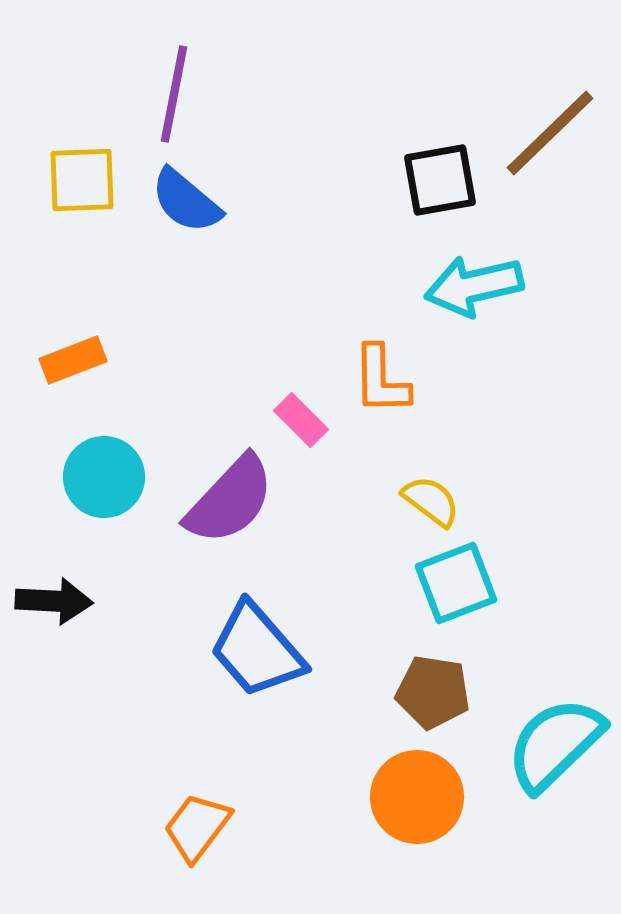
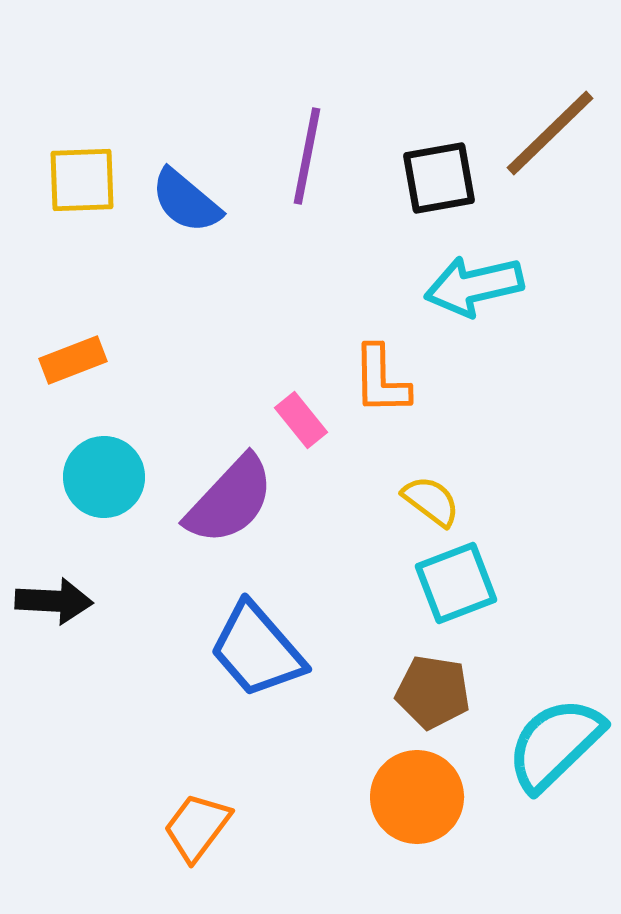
purple line: moved 133 px right, 62 px down
black square: moved 1 px left, 2 px up
pink rectangle: rotated 6 degrees clockwise
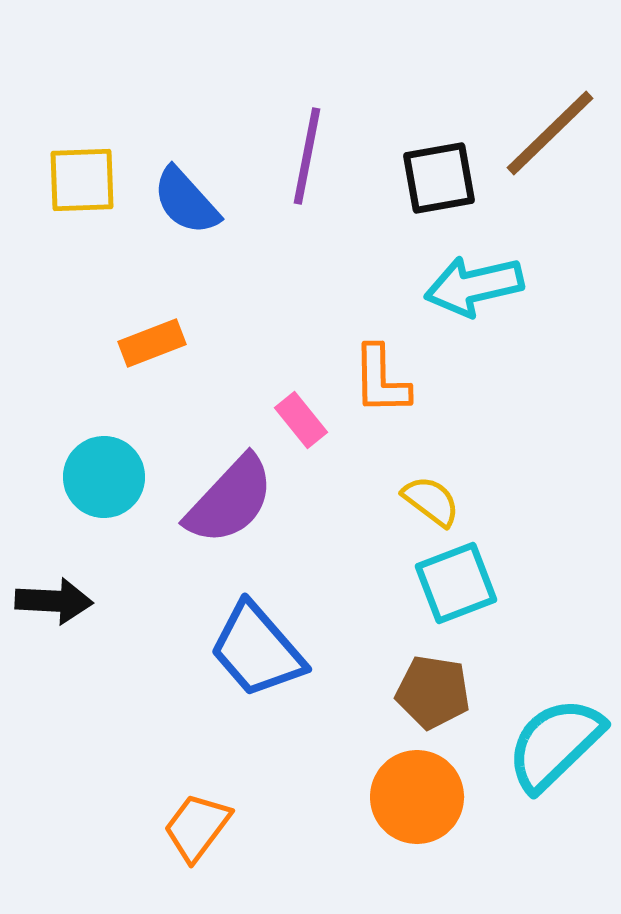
blue semicircle: rotated 8 degrees clockwise
orange rectangle: moved 79 px right, 17 px up
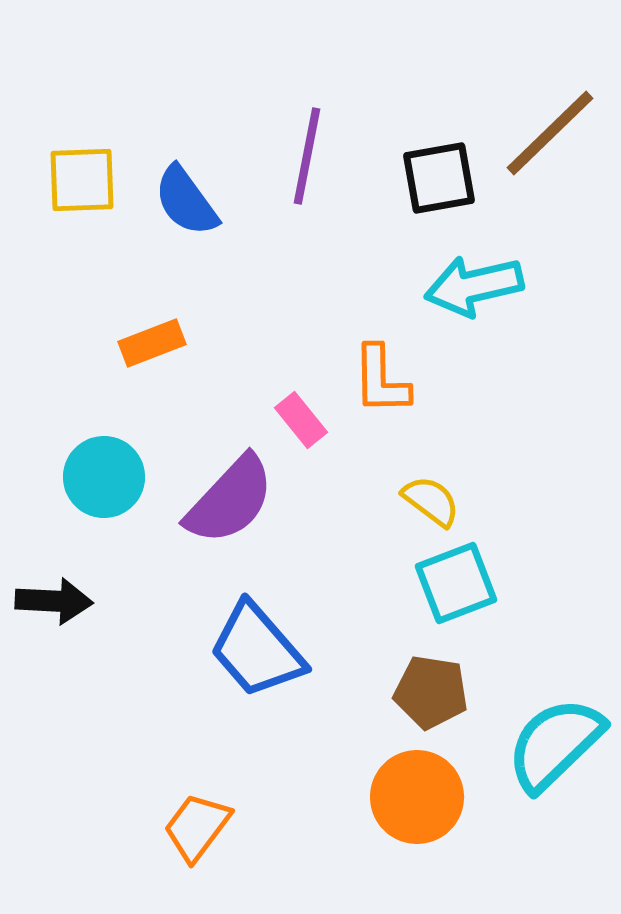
blue semicircle: rotated 6 degrees clockwise
brown pentagon: moved 2 px left
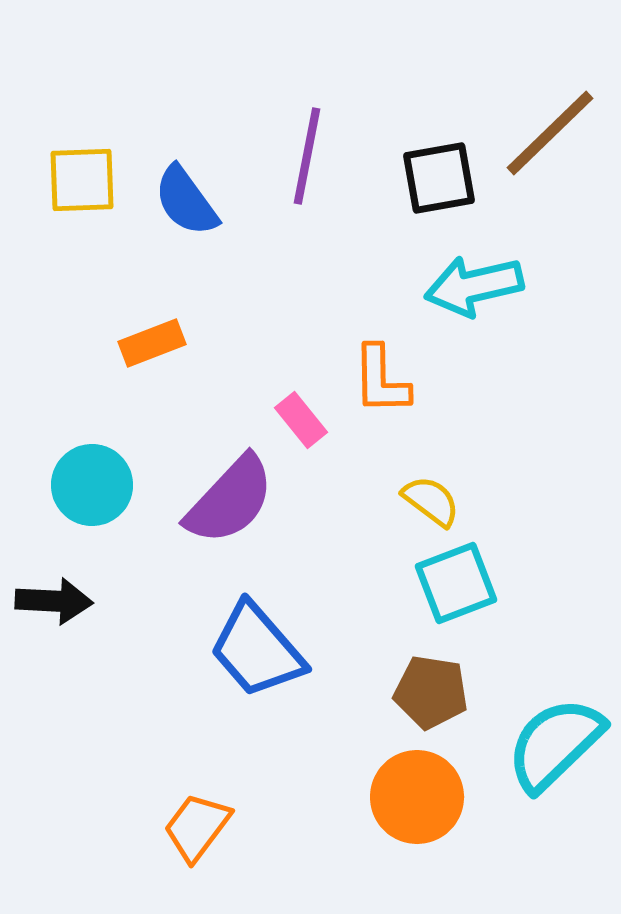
cyan circle: moved 12 px left, 8 px down
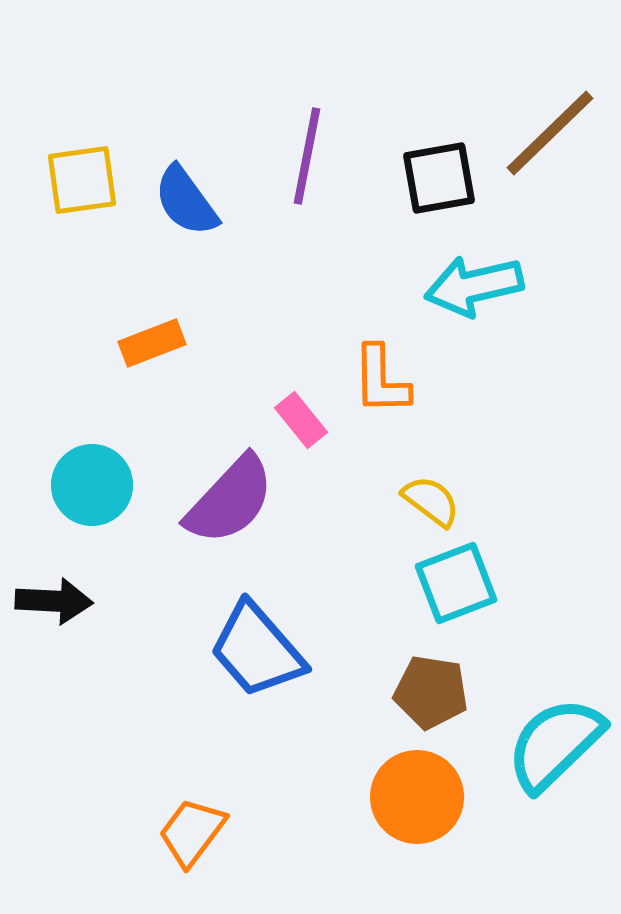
yellow square: rotated 6 degrees counterclockwise
orange trapezoid: moved 5 px left, 5 px down
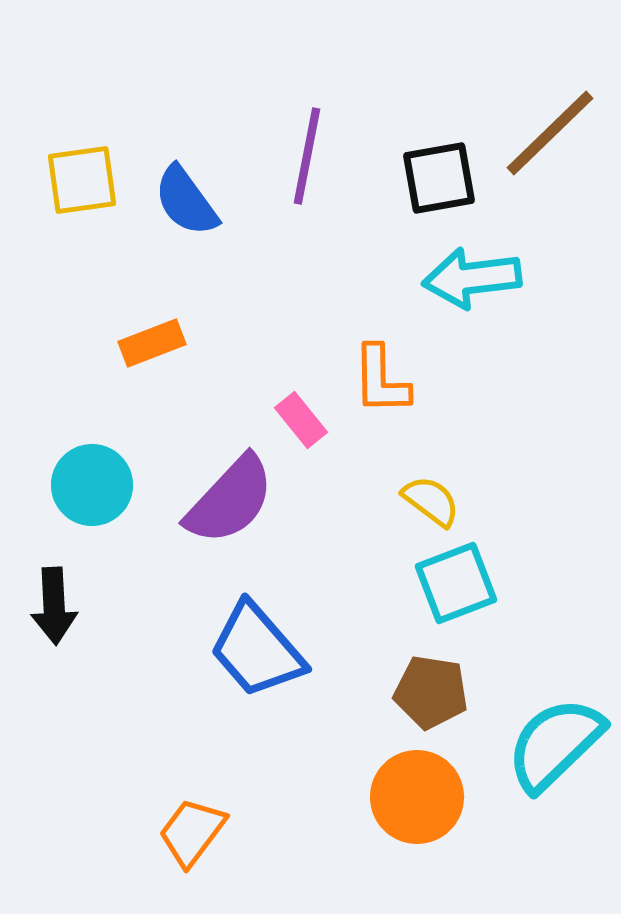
cyan arrow: moved 2 px left, 8 px up; rotated 6 degrees clockwise
black arrow: moved 5 px down; rotated 84 degrees clockwise
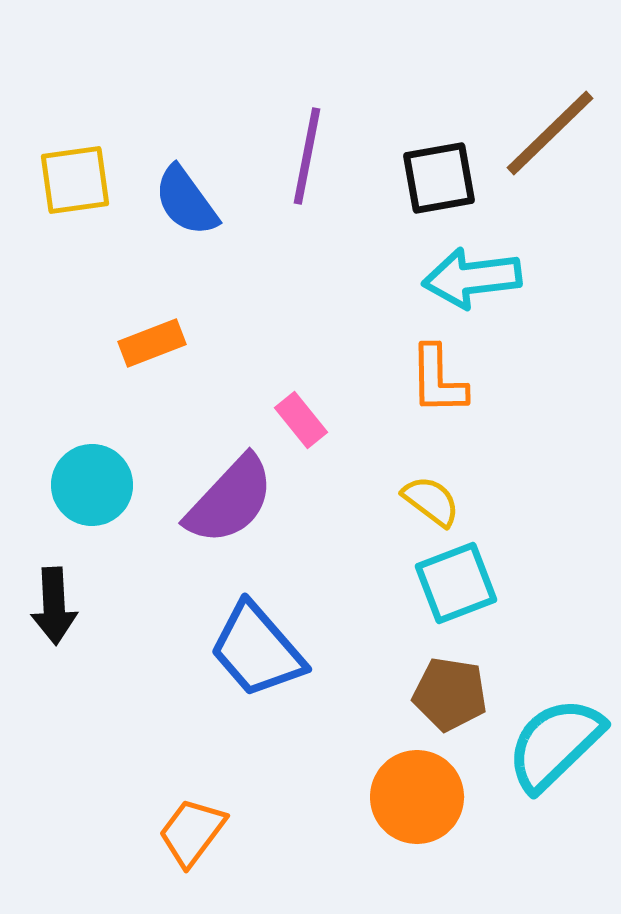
yellow square: moved 7 px left
orange L-shape: moved 57 px right
brown pentagon: moved 19 px right, 2 px down
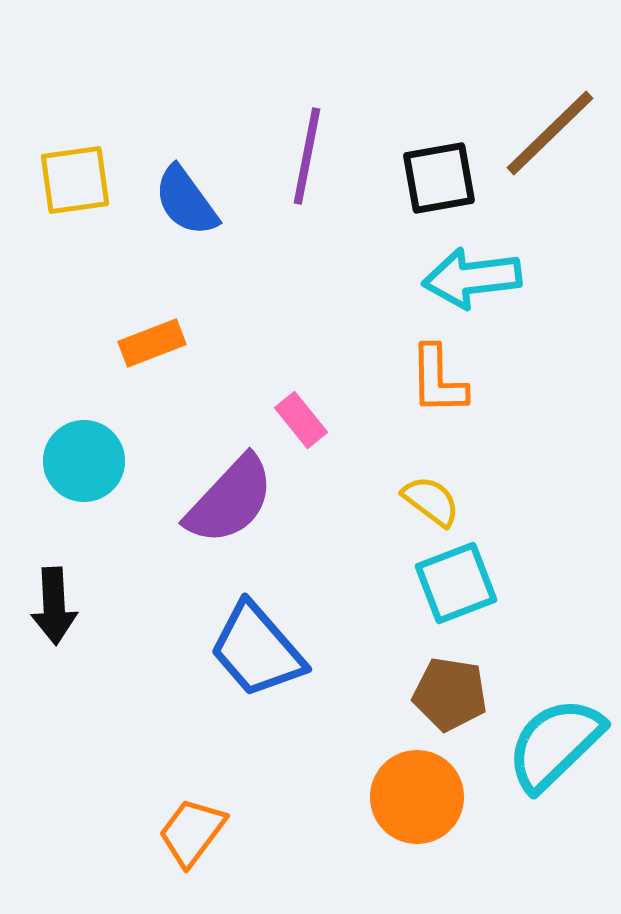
cyan circle: moved 8 px left, 24 px up
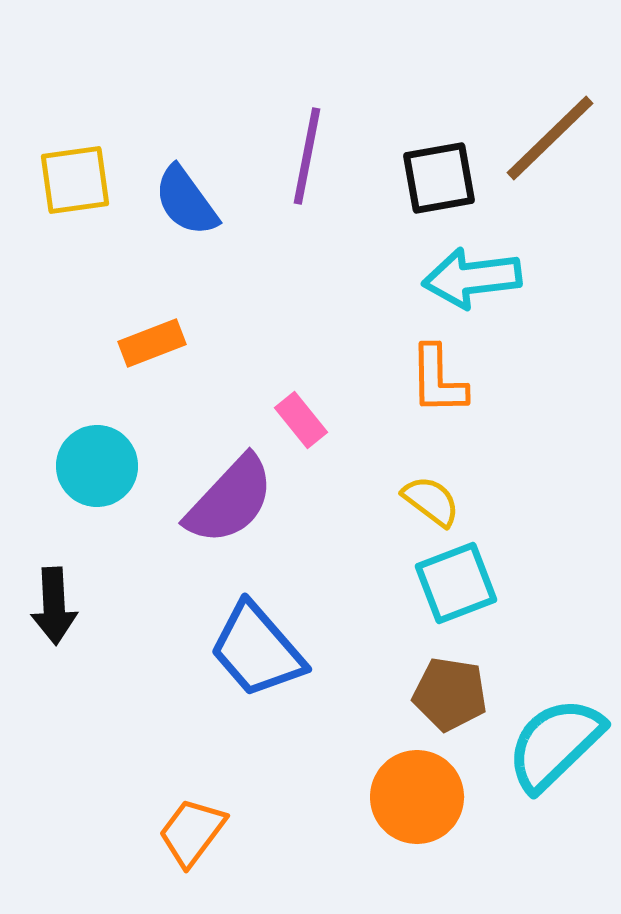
brown line: moved 5 px down
cyan circle: moved 13 px right, 5 px down
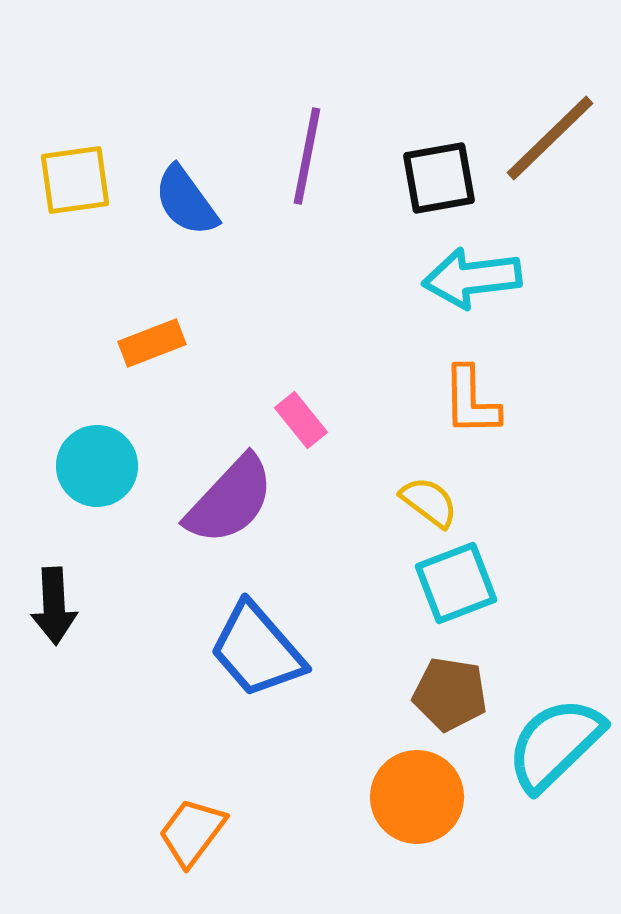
orange L-shape: moved 33 px right, 21 px down
yellow semicircle: moved 2 px left, 1 px down
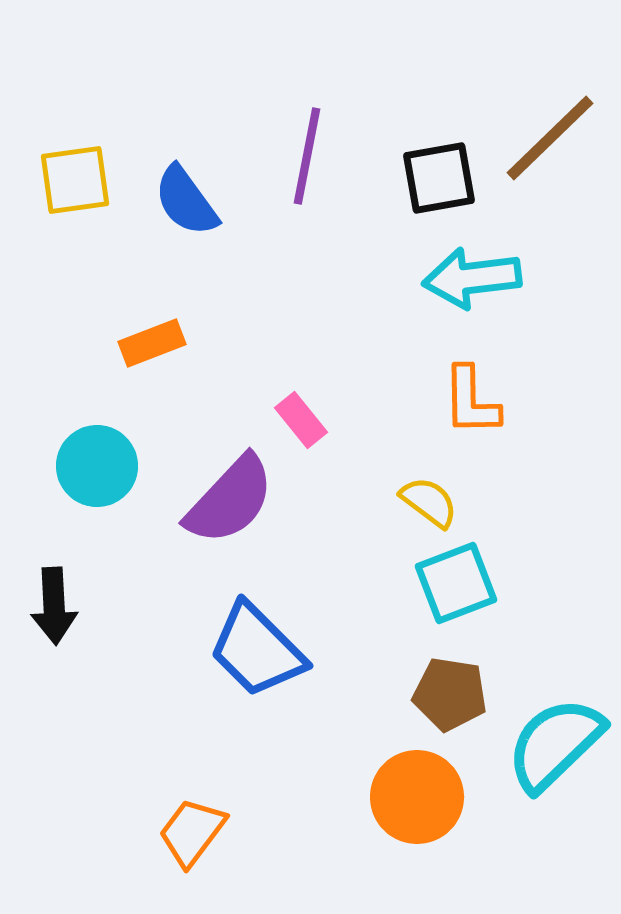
blue trapezoid: rotated 4 degrees counterclockwise
